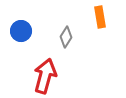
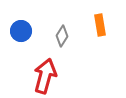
orange rectangle: moved 8 px down
gray diamond: moved 4 px left, 1 px up
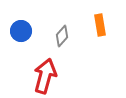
gray diamond: rotated 10 degrees clockwise
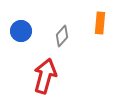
orange rectangle: moved 2 px up; rotated 15 degrees clockwise
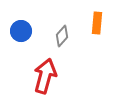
orange rectangle: moved 3 px left
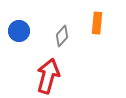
blue circle: moved 2 px left
red arrow: moved 3 px right
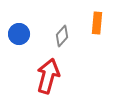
blue circle: moved 3 px down
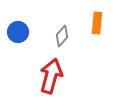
blue circle: moved 1 px left, 2 px up
red arrow: moved 3 px right
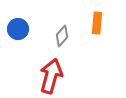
blue circle: moved 3 px up
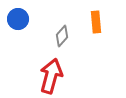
orange rectangle: moved 1 px left, 1 px up; rotated 10 degrees counterclockwise
blue circle: moved 10 px up
